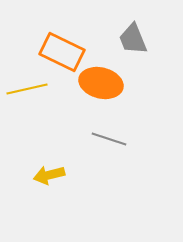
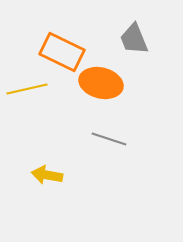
gray trapezoid: moved 1 px right
yellow arrow: moved 2 px left; rotated 24 degrees clockwise
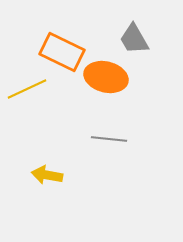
gray trapezoid: rotated 8 degrees counterclockwise
orange ellipse: moved 5 px right, 6 px up
yellow line: rotated 12 degrees counterclockwise
gray line: rotated 12 degrees counterclockwise
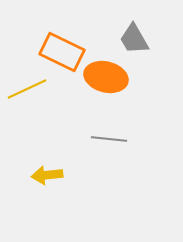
yellow arrow: rotated 16 degrees counterclockwise
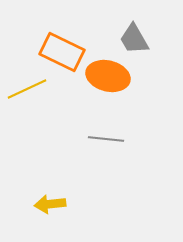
orange ellipse: moved 2 px right, 1 px up
gray line: moved 3 px left
yellow arrow: moved 3 px right, 29 px down
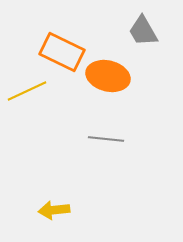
gray trapezoid: moved 9 px right, 8 px up
yellow line: moved 2 px down
yellow arrow: moved 4 px right, 6 px down
